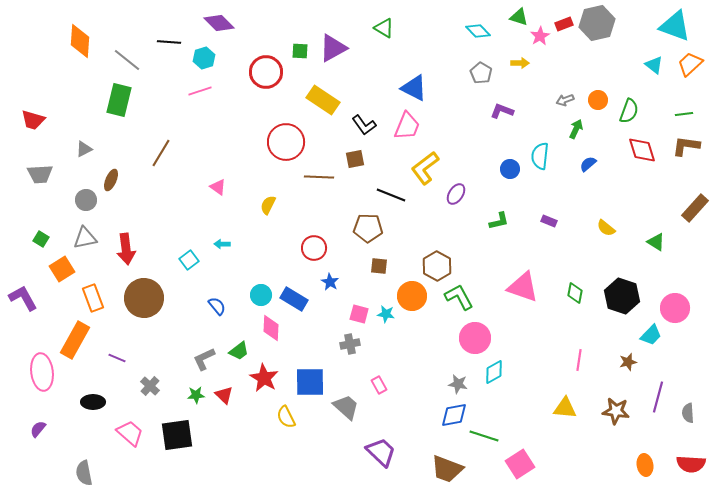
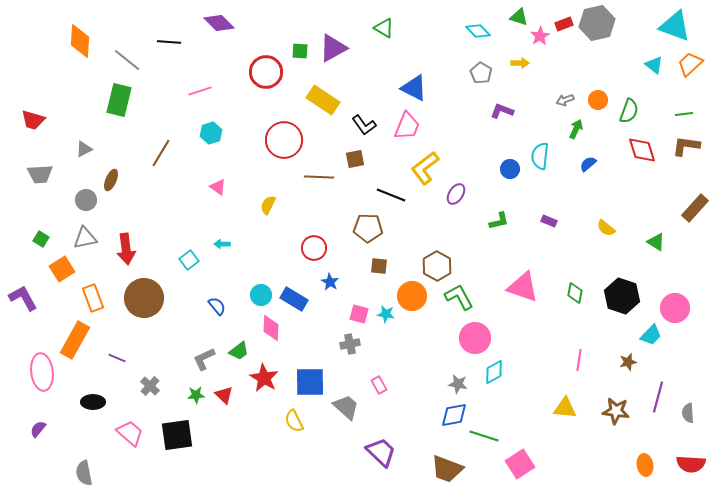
cyan hexagon at (204, 58): moved 7 px right, 75 px down
red circle at (286, 142): moved 2 px left, 2 px up
yellow semicircle at (286, 417): moved 8 px right, 4 px down
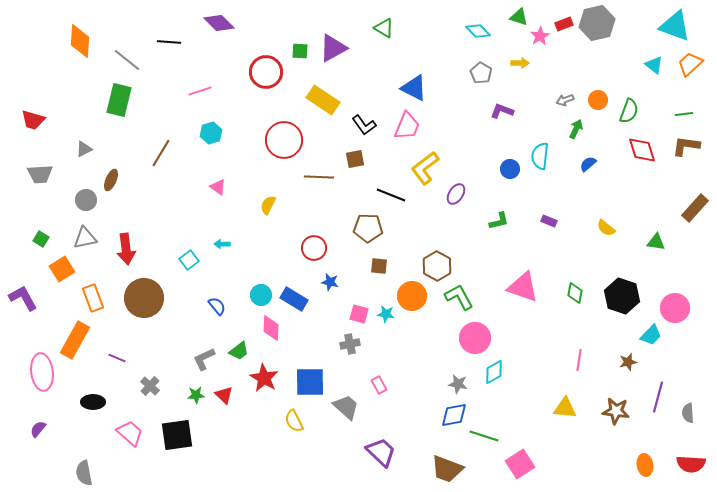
green triangle at (656, 242): rotated 24 degrees counterclockwise
blue star at (330, 282): rotated 18 degrees counterclockwise
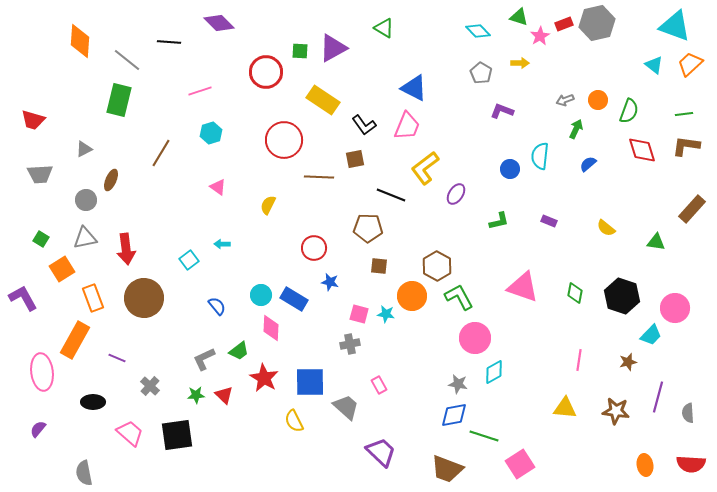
brown rectangle at (695, 208): moved 3 px left, 1 px down
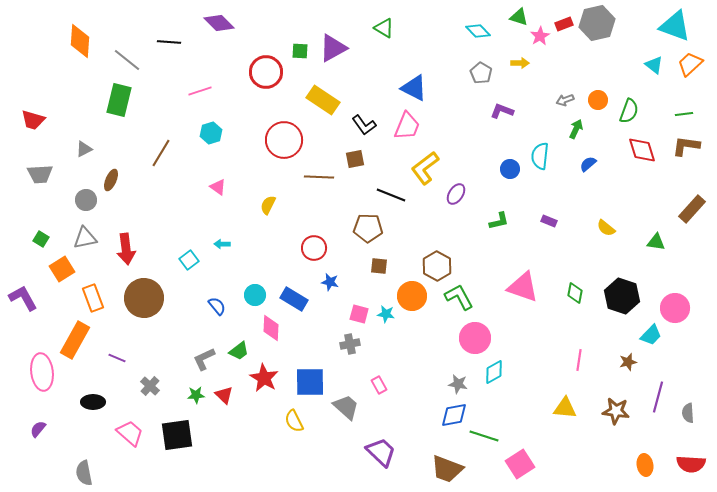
cyan circle at (261, 295): moved 6 px left
